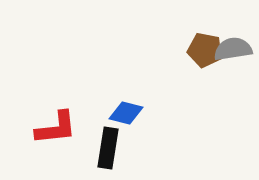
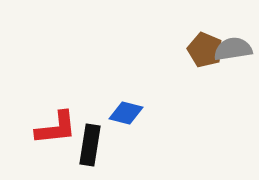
brown pentagon: rotated 12 degrees clockwise
black rectangle: moved 18 px left, 3 px up
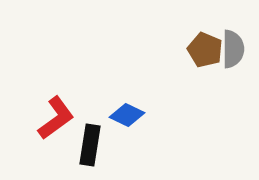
gray semicircle: rotated 99 degrees clockwise
blue diamond: moved 1 px right, 2 px down; rotated 12 degrees clockwise
red L-shape: moved 10 px up; rotated 30 degrees counterclockwise
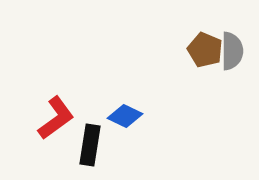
gray semicircle: moved 1 px left, 2 px down
blue diamond: moved 2 px left, 1 px down
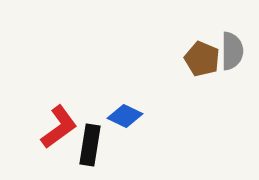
brown pentagon: moved 3 px left, 9 px down
red L-shape: moved 3 px right, 9 px down
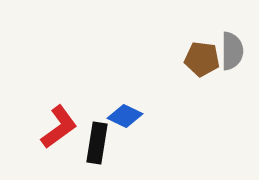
brown pentagon: rotated 16 degrees counterclockwise
black rectangle: moved 7 px right, 2 px up
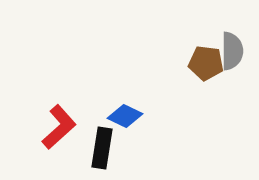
brown pentagon: moved 4 px right, 4 px down
red L-shape: rotated 6 degrees counterclockwise
black rectangle: moved 5 px right, 5 px down
